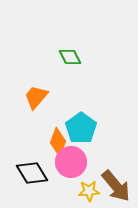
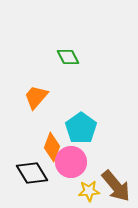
green diamond: moved 2 px left
orange diamond: moved 6 px left, 5 px down
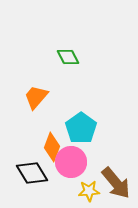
brown arrow: moved 3 px up
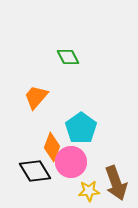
black diamond: moved 3 px right, 2 px up
brown arrow: rotated 20 degrees clockwise
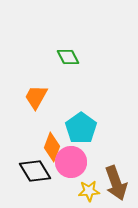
orange trapezoid: rotated 12 degrees counterclockwise
